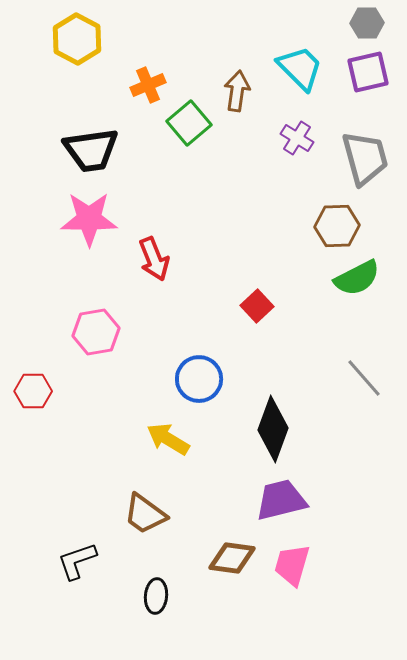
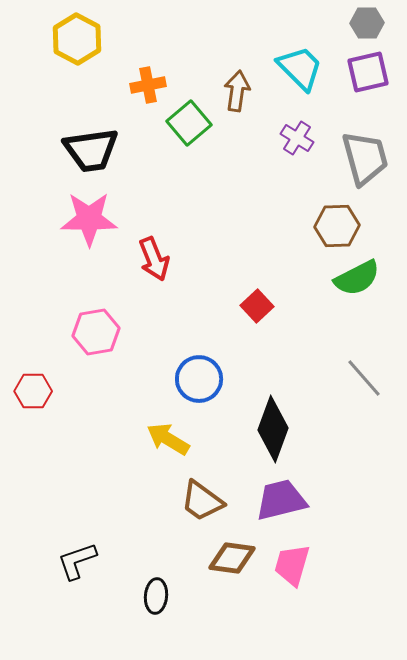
orange cross: rotated 12 degrees clockwise
brown trapezoid: moved 57 px right, 13 px up
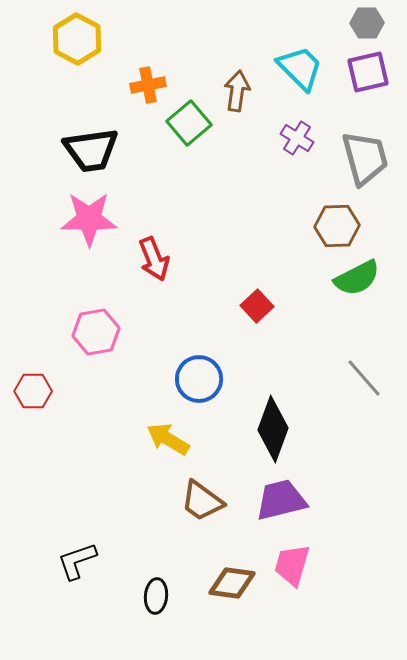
brown diamond: moved 25 px down
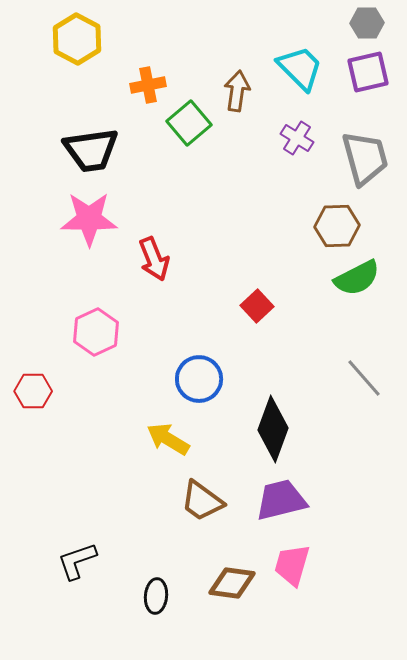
pink hexagon: rotated 15 degrees counterclockwise
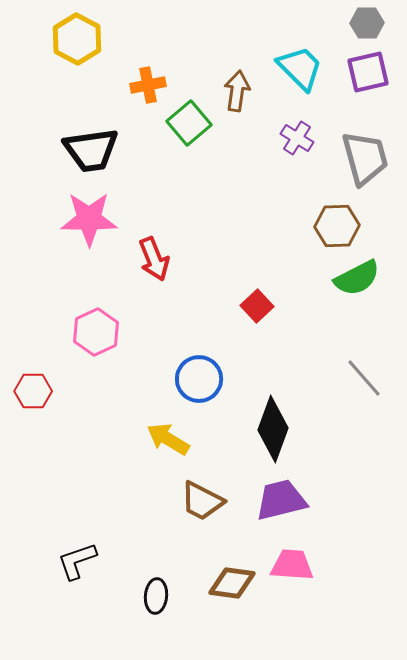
brown trapezoid: rotated 9 degrees counterclockwise
pink trapezoid: rotated 78 degrees clockwise
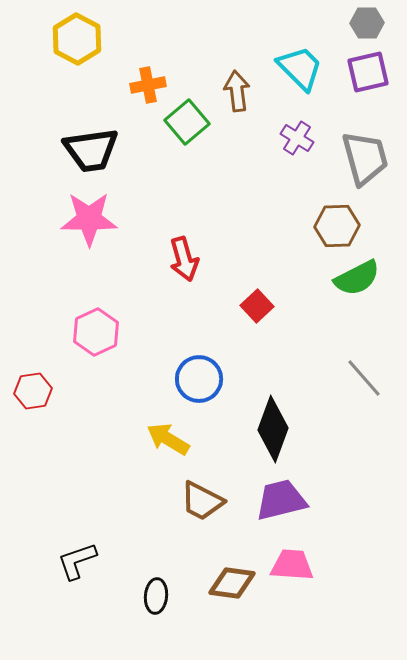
brown arrow: rotated 15 degrees counterclockwise
green square: moved 2 px left, 1 px up
red arrow: moved 30 px right; rotated 6 degrees clockwise
red hexagon: rotated 9 degrees counterclockwise
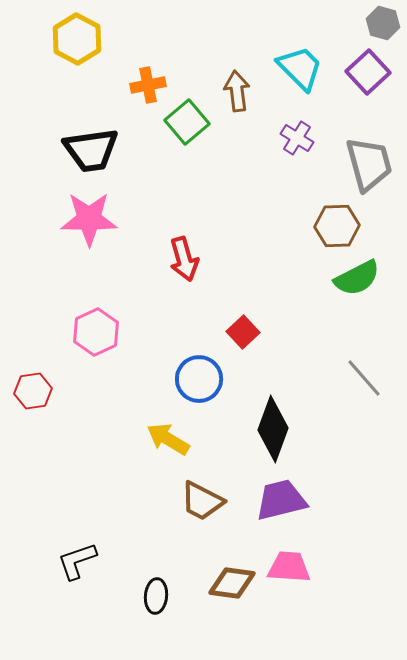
gray hexagon: moved 16 px right; rotated 16 degrees clockwise
purple square: rotated 30 degrees counterclockwise
gray trapezoid: moved 4 px right, 6 px down
red square: moved 14 px left, 26 px down
pink trapezoid: moved 3 px left, 2 px down
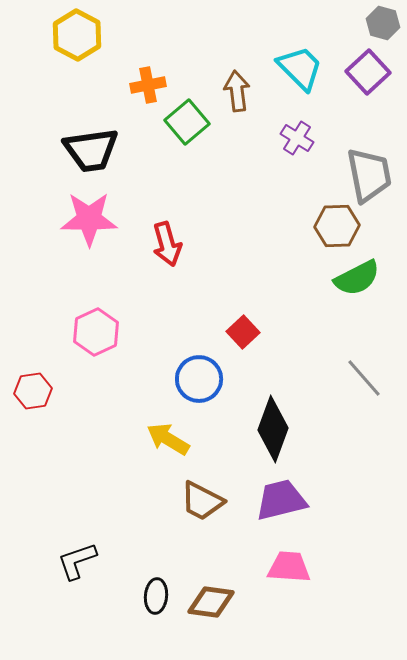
yellow hexagon: moved 4 px up
gray trapezoid: moved 11 px down; rotated 4 degrees clockwise
red arrow: moved 17 px left, 15 px up
brown diamond: moved 21 px left, 19 px down
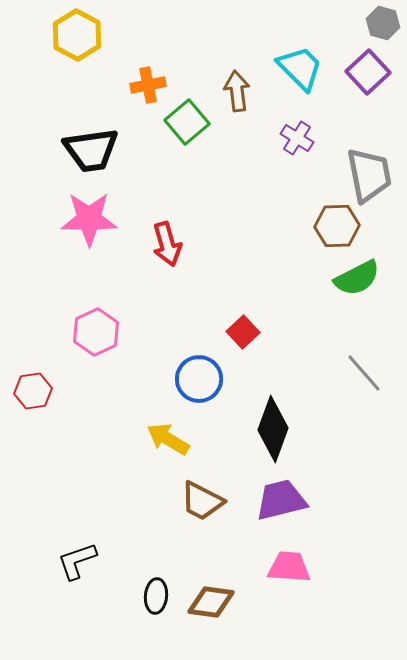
gray line: moved 5 px up
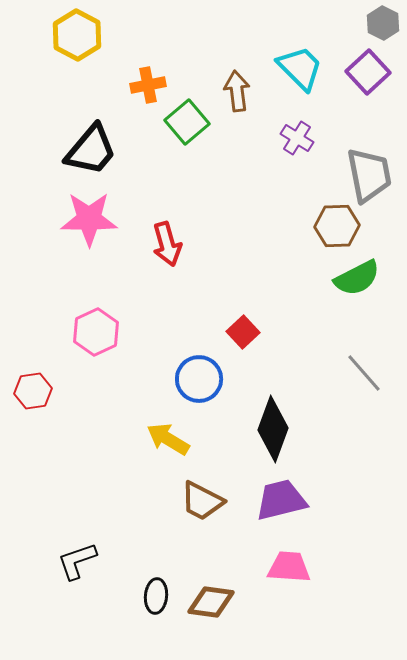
gray hexagon: rotated 12 degrees clockwise
black trapezoid: rotated 42 degrees counterclockwise
